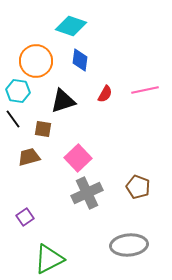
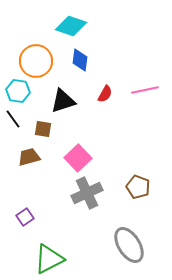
gray ellipse: rotated 63 degrees clockwise
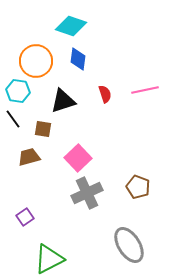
blue diamond: moved 2 px left, 1 px up
red semicircle: rotated 48 degrees counterclockwise
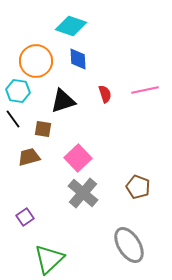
blue diamond: rotated 10 degrees counterclockwise
gray cross: moved 4 px left; rotated 24 degrees counterclockwise
green triangle: rotated 16 degrees counterclockwise
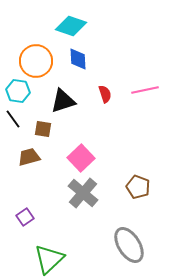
pink square: moved 3 px right
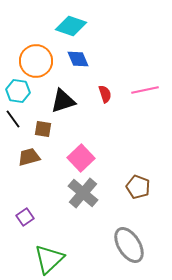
blue diamond: rotated 20 degrees counterclockwise
